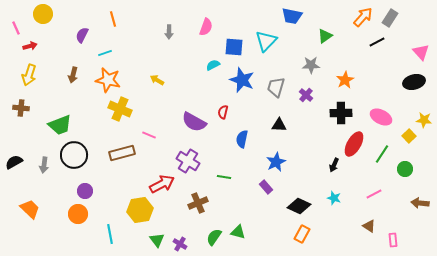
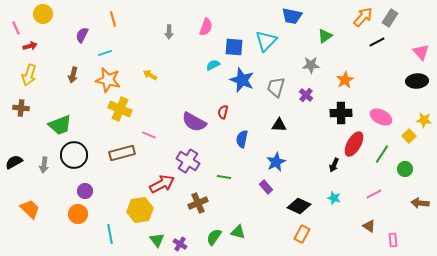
yellow arrow at (157, 80): moved 7 px left, 5 px up
black ellipse at (414, 82): moved 3 px right, 1 px up; rotated 10 degrees clockwise
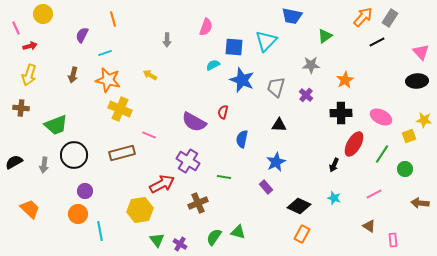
gray arrow at (169, 32): moved 2 px left, 8 px down
green trapezoid at (60, 125): moved 4 px left
yellow square at (409, 136): rotated 24 degrees clockwise
cyan line at (110, 234): moved 10 px left, 3 px up
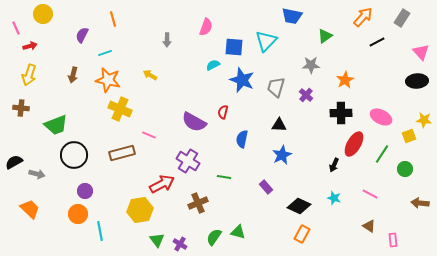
gray rectangle at (390, 18): moved 12 px right
blue star at (276, 162): moved 6 px right, 7 px up
gray arrow at (44, 165): moved 7 px left, 9 px down; rotated 84 degrees counterclockwise
pink line at (374, 194): moved 4 px left; rotated 56 degrees clockwise
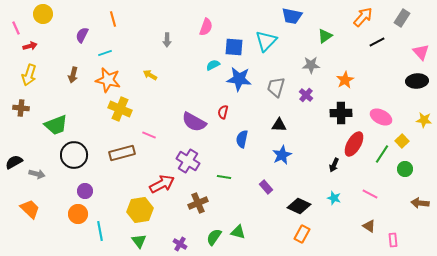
blue star at (242, 80): moved 3 px left, 1 px up; rotated 15 degrees counterclockwise
yellow square at (409, 136): moved 7 px left, 5 px down; rotated 24 degrees counterclockwise
green triangle at (157, 240): moved 18 px left, 1 px down
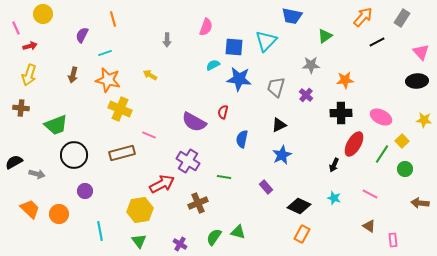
orange star at (345, 80): rotated 24 degrees clockwise
black triangle at (279, 125): rotated 28 degrees counterclockwise
orange circle at (78, 214): moved 19 px left
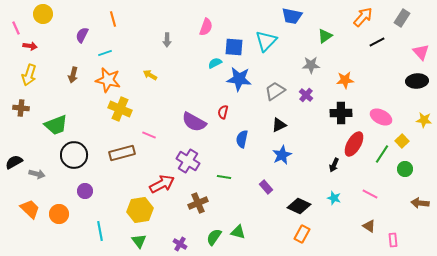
red arrow at (30, 46): rotated 24 degrees clockwise
cyan semicircle at (213, 65): moved 2 px right, 2 px up
gray trapezoid at (276, 87): moved 1 px left, 4 px down; rotated 40 degrees clockwise
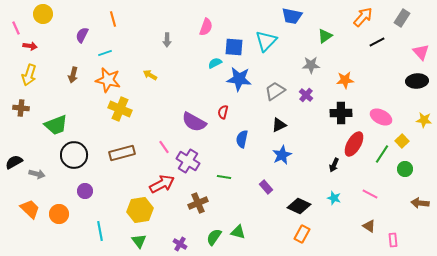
pink line at (149, 135): moved 15 px right, 12 px down; rotated 32 degrees clockwise
